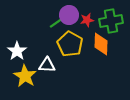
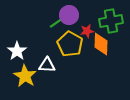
red star: moved 11 px down
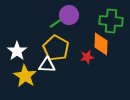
green cross: rotated 15 degrees clockwise
red star: moved 26 px down
yellow pentagon: moved 14 px left, 4 px down
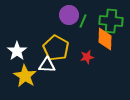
green line: moved 27 px right, 2 px up; rotated 32 degrees counterclockwise
orange diamond: moved 4 px right, 5 px up
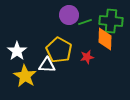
green line: moved 2 px right, 1 px down; rotated 48 degrees clockwise
yellow pentagon: moved 3 px right, 2 px down
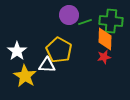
red star: moved 17 px right
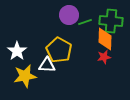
yellow star: rotated 30 degrees clockwise
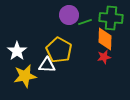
green cross: moved 3 px up
